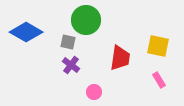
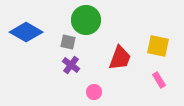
red trapezoid: rotated 12 degrees clockwise
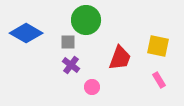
blue diamond: moved 1 px down
gray square: rotated 14 degrees counterclockwise
pink circle: moved 2 px left, 5 px up
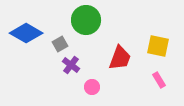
gray square: moved 8 px left, 2 px down; rotated 28 degrees counterclockwise
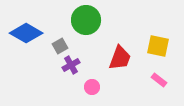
gray square: moved 2 px down
purple cross: rotated 24 degrees clockwise
pink rectangle: rotated 21 degrees counterclockwise
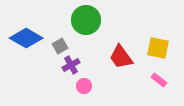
blue diamond: moved 5 px down
yellow square: moved 2 px down
red trapezoid: moved 1 px right, 1 px up; rotated 124 degrees clockwise
pink circle: moved 8 px left, 1 px up
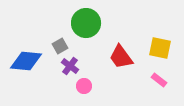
green circle: moved 3 px down
blue diamond: moved 23 px down; rotated 24 degrees counterclockwise
yellow square: moved 2 px right
purple cross: moved 1 px left, 1 px down; rotated 24 degrees counterclockwise
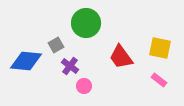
gray square: moved 4 px left, 1 px up
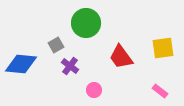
yellow square: moved 3 px right; rotated 20 degrees counterclockwise
blue diamond: moved 5 px left, 3 px down
pink rectangle: moved 1 px right, 11 px down
pink circle: moved 10 px right, 4 px down
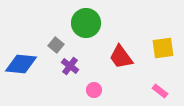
gray square: rotated 21 degrees counterclockwise
